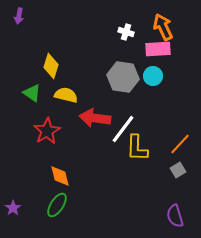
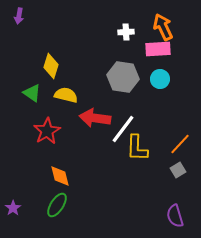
white cross: rotated 21 degrees counterclockwise
cyan circle: moved 7 px right, 3 px down
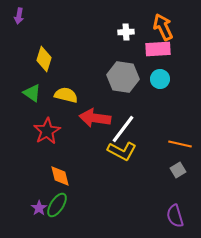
yellow diamond: moved 7 px left, 7 px up
orange line: rotated 60 degrees clockwise
yellow L-shape: moved 15 px left, 3 px down; rotated 64 degrees counterclockwise
purple star: moved 26 px right
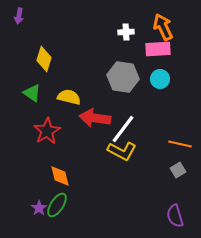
yellow semicircle: moved 3 px right, 2 px down
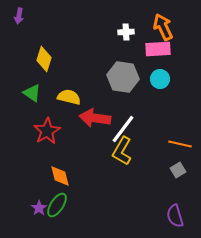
yellow L-shape: rotated 92 degrees clockwise
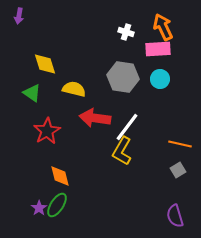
white cross: rotated 21 degrees clockwise
yellow diamond: moved 1 px right, 5 px down; rotated 35 degrees counterclockwise
yellow semicircle: moved 5 px right, 8 px up
white line: moved 4 px right, 2 px up
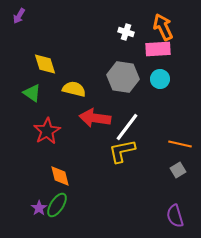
purple arrow: rotated 21 degrees clockwise
yellow L-shape: rotated 48 degrees clockwise
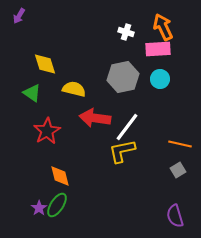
gray hexagon: rotated 20 degrees counterclockwise
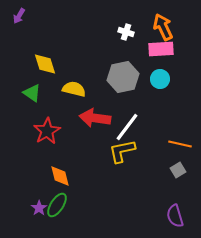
pink rectangle: moved 3 px right
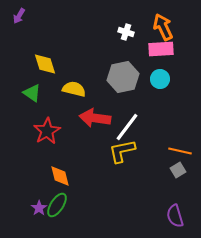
orange line: moved 7 px down
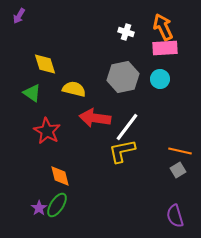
pink rectangle: moved 4 px right, 1 px up
red star: rotated 12 degrees counterclockwise
